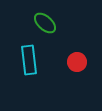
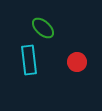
green ellipse: moved 2 px left, 5 px down
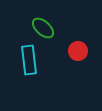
red circle: moved 1 px right, 11 px up
